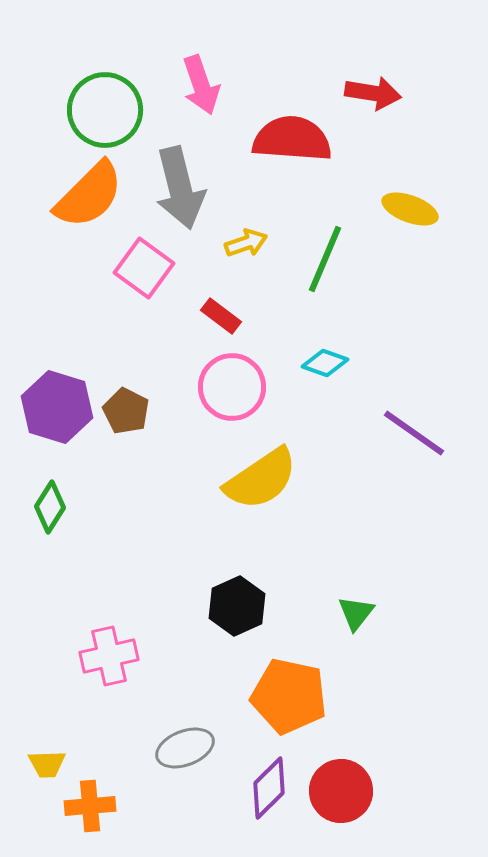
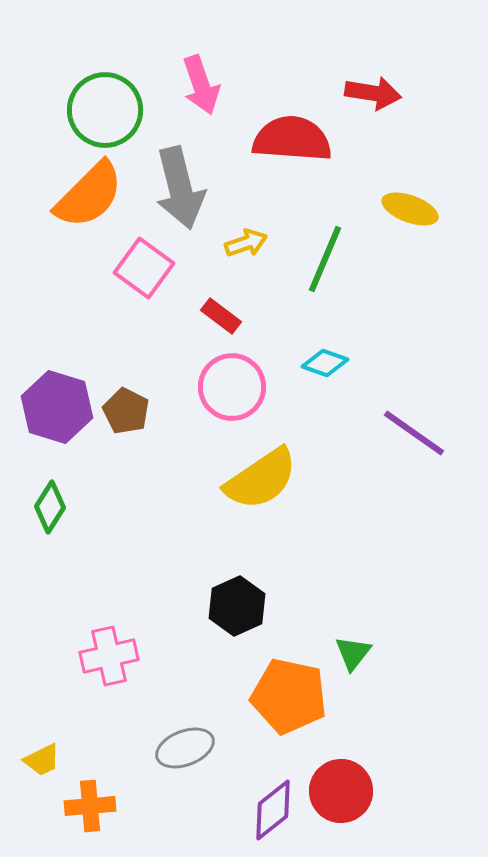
green triangle: moved 3 px left, 40 px down
yellow trapezoid: moved 5 px left, 4 px up; rotated 24 degrees counterclockwise
purple diamond: moved 4 px right, 22 px down; rotated 6 degrees clockwise
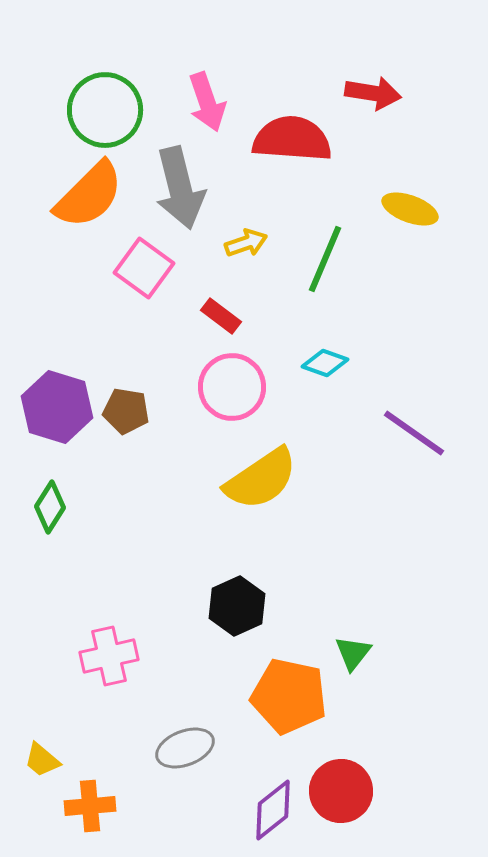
pink arrow: moved 6 px right, 17 px down
brown pentagon: rotated 18 degrees counterclockwise
yellow trapezoid: rotated 66 degrees clockwise
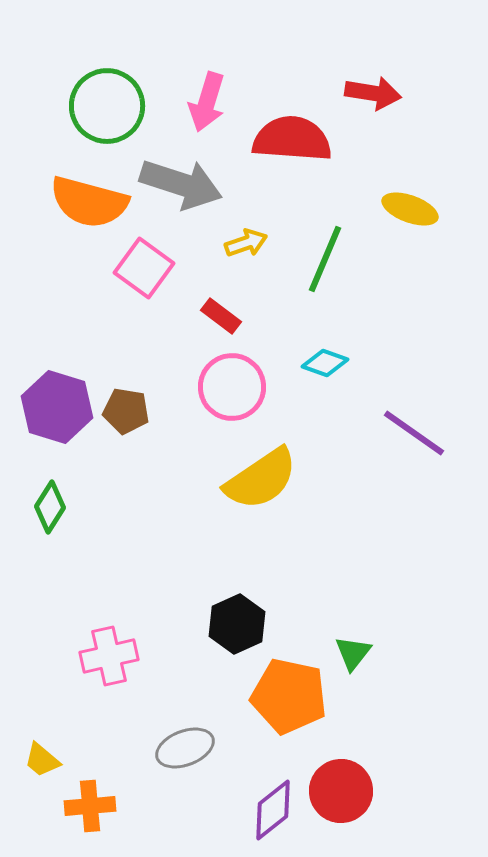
pink arrow: rotated 36 degrees clockwise
green circle: moved 2 px right, 4 px up
gray arrow: moved 1 px right, 4 px up; rotated 58 degrees counterclockwise
orange semicircle: moved 7 px down; rotated 60 degrees clockwise
black hexagon: moved 18 px down
